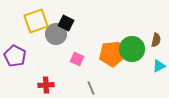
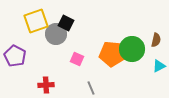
orange pentagon: rotated 10 degrees clockwise
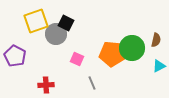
green circle: moved 1 px up
gray line: moved 1 px right, 5 px up
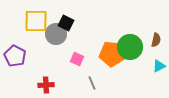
yellow square: rotated 20 degrees clockwise
green circle: moved 2 px left, 1 px up
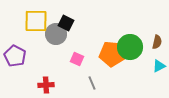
brown semicircle: moved 1 px right, 2 px down
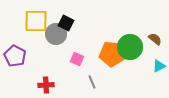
brown semicircle: moved 2 px left, 3 px up; rotated 64 degrees counterclockwise
gray line: moved 1 px up
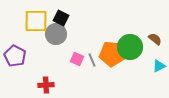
black square: moved 5 px left, 5 px up
gray line: moved 22 px up
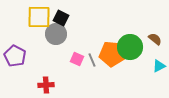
yellow square: moved 3 px right, 4 px up
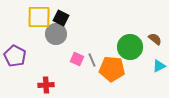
orange pentagon: moved 15 px down
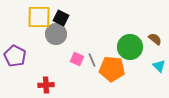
cyan triangle: rotated 48 degrees counterclockwise
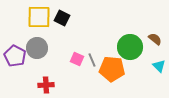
black square: moved 1 px right
gray circle: moved 19 px left, 14 px down
